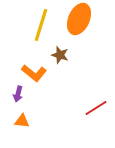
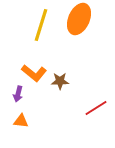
brown star: moved 26 px down; rotated 18 degrees counterclockwise
orange triangle: moved 1 px left
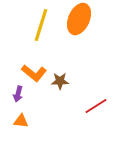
red line: moved 2 px up
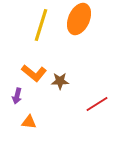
purple arrow: moved 1 px left, 2 px down
red line: moved 1 px right, 2 px up
orange triangle: moved 8 px right, 1 px down
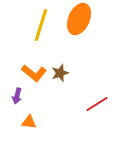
brown star: moved 8 px up; rotated 18 degrees counterclockwise
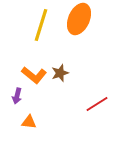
orange L-shape: moved 2 px down
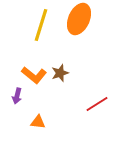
orange triangle: moved 9 px right
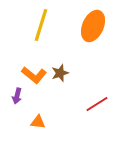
orange ellipse: moved 14 px right, 7 px down
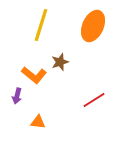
brown star: moved 11 px up
red line: moved 3 px left, 4 px up
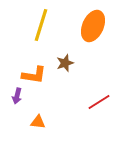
brown star: moved 5 px right, 1 px down
orange L-shape: rotated 30 degrees counterclockwise
red line: moved 5 px right, 2 px down
